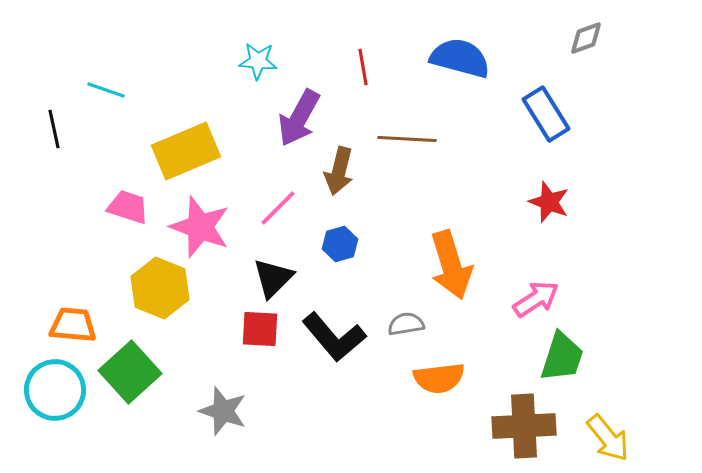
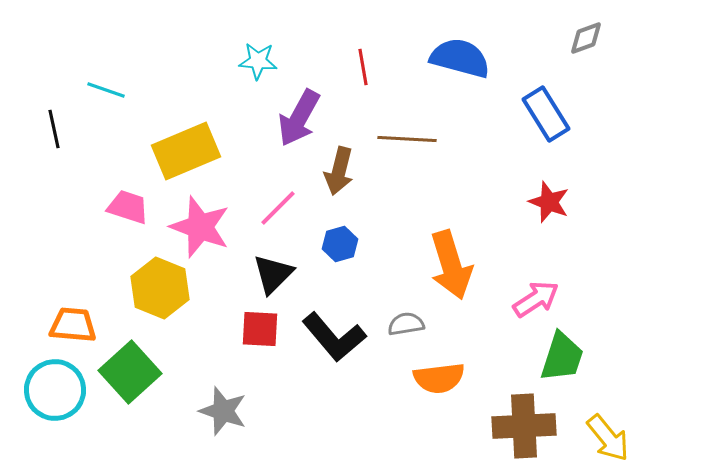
black triangle: moved 4 px up
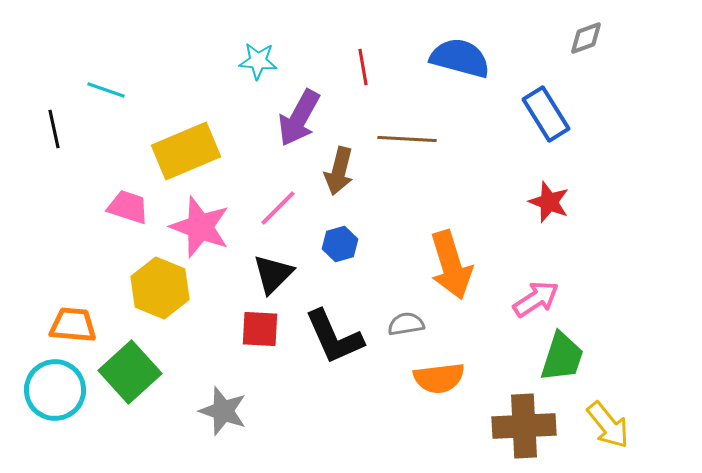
black L-shape: rotated 16 degrees clockwise
yellow arrow: moved 13 px up
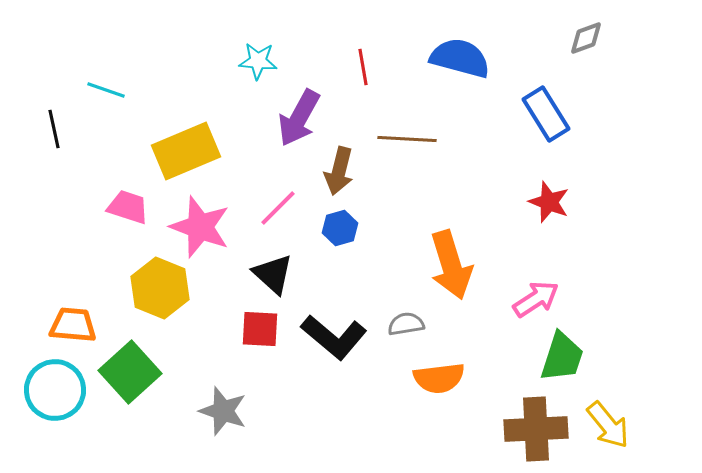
blue hexagon: moved 16 px up
black triangle: rotated 33 degrees counterclockwise
black L-shape: rotated 26 degrees counterclockwise
brown cross: moved 12 px right, 3 px down
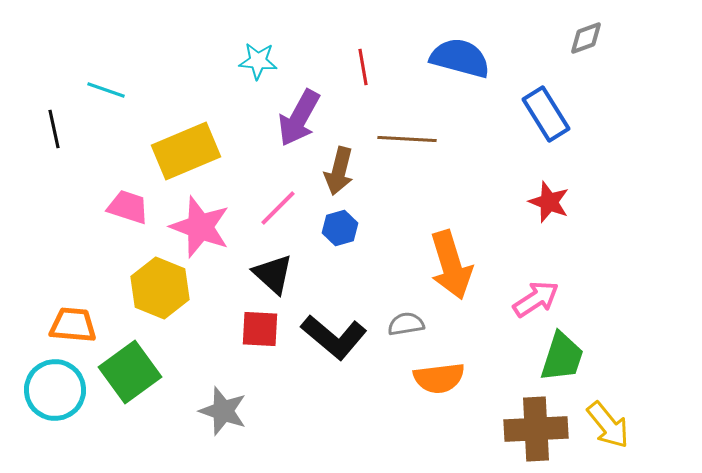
green square: rotated 6 degrees clockwise
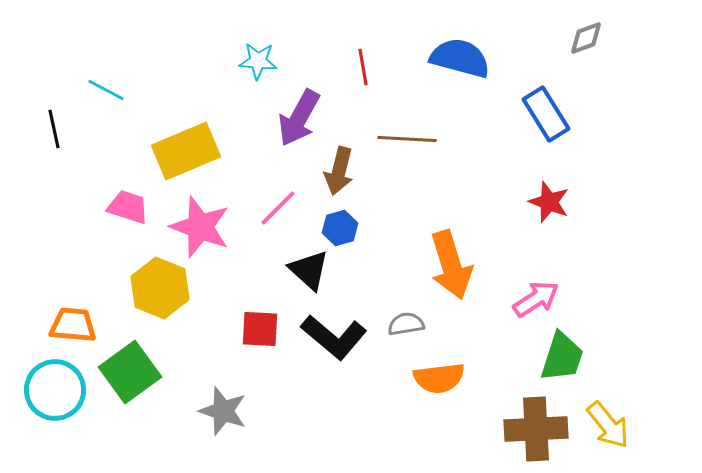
cyan line: rotated 9 degrees clockwise
black triangle: moved 36 px right, 4 px up
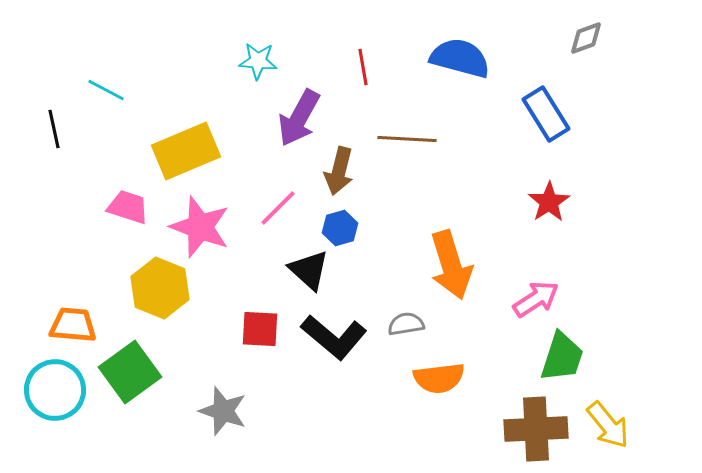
red star: rotated 18 degrees clockwise
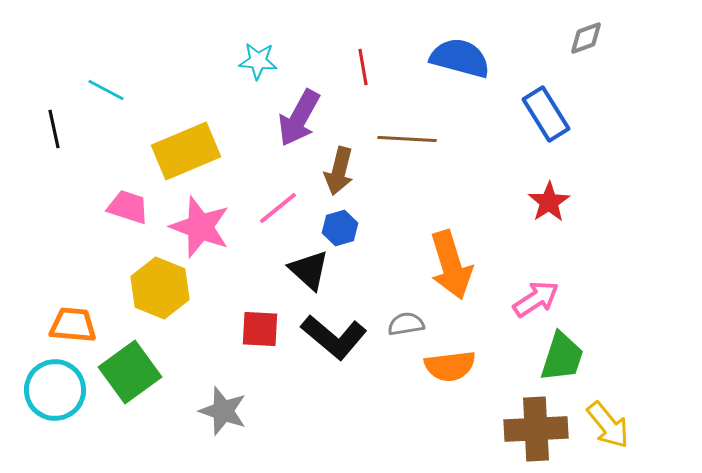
pink line: rotated 6 degrees clockwise
orange semicircle: moved 11 px right, 12 px up
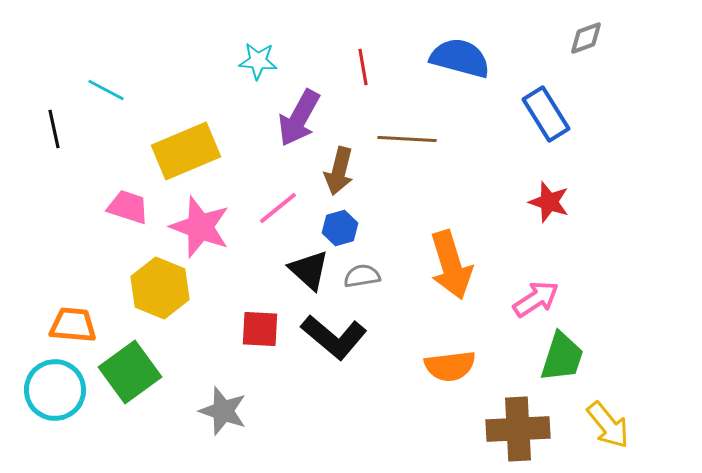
red star: rotated 21 degrees counterclockwise
gray semicircle: moved 44 px left, 48 px up
brown cross: moved 18 px left
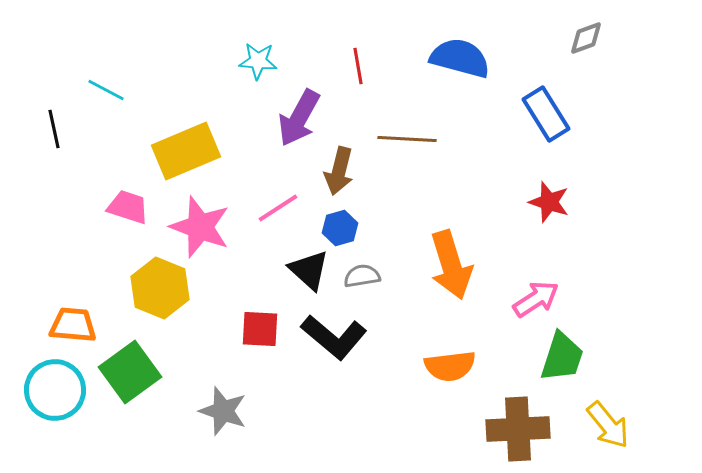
red line: moved 5 px left, 1 px up
pink line: rotated 6 degrees clockwise
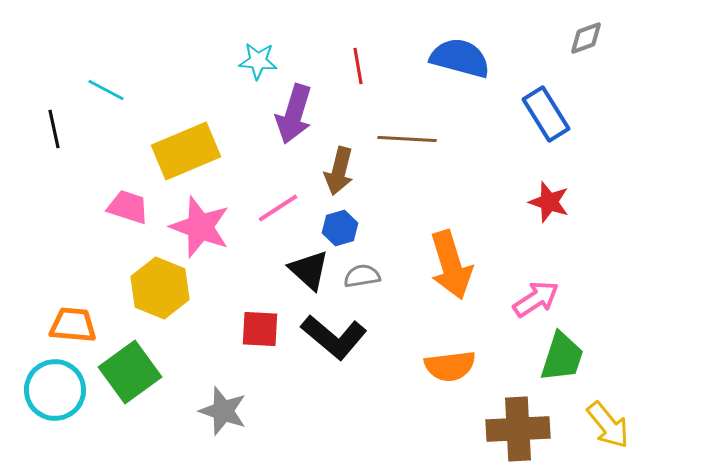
purple arrow: moved 5 px left, 4 px up; rotated 12 degrees counterclockwise
